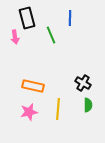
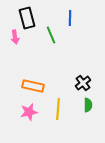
black cross: rotated 21 degrees clockwise
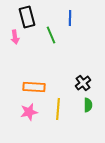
black rectangle: moved 1 px up
orange rectangle: moved 1 px right, 1 px down; rotated 10 degrees counterclockwise
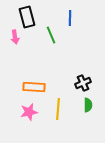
black cross: rotated 14 degrees clockwise
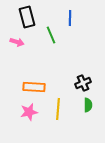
pink arrow: moved 2 px right, 5 px down; rotated 64 degrees counterclockwise
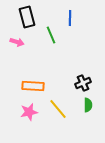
orange rectangle: moved 1 px left, 1 px up
yellow line: rotated 45 degrees counterclockwise
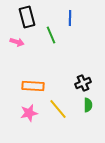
pink star: moved 1 px down
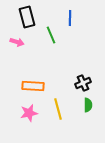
yellow line: rotated 25 degrees clockwise
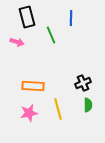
blue line: moved 1 px right
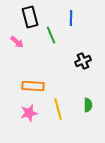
black rectangle: moved 3 px right
pink arrow: rotated 24 degrees clockwise
black cross: moved 22 px up
